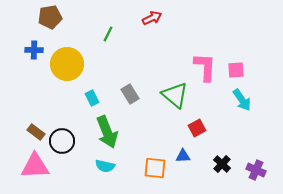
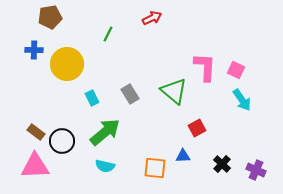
pink square: rotated 30 degrees clockwise
green triangle: moved 1 px left, 4 px up
green arrow: moved 2 px left; rotated 108 degrees counterclockwise
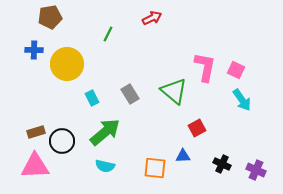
pink L-shape: rotated 8 degrees clockwise
brown rectangle: rotated 54 degrees counterclockwise
black cross: rotated 18 degrees counterclockwise
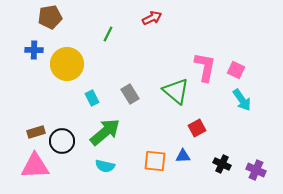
green triangle: moved 2 px right
orange square: moved 7 px up
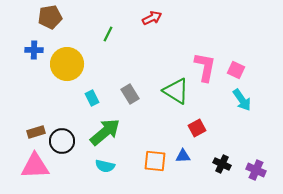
green triangle: rotated 8 degrees counterclockwise
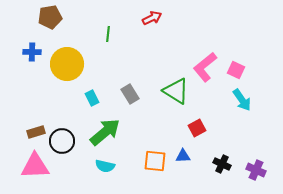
green line: rotated 21 degrees counterclockwise
blue cross: moved 2 px left, 2 px down
pink L-shape: rotated 140 degrees counterclockwise
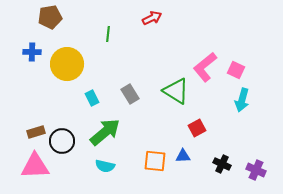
cyan arrow: rotated 50 degrees clockwise
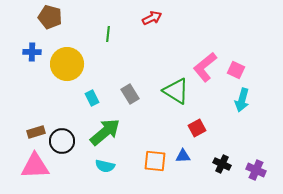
brown pentagon: rotated 25 degrees clockwise
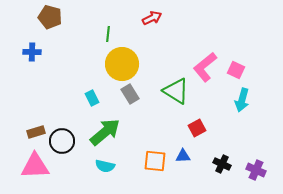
yellow circle: moved 55 px right
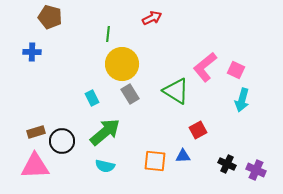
red square: moved 1 px right, 2 px down
black cross: moved 5 px right
